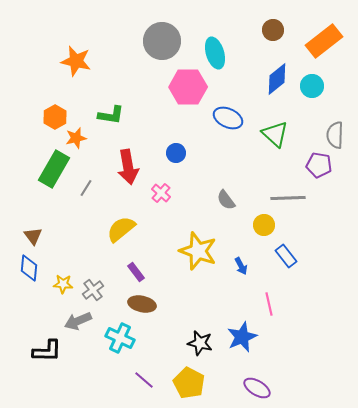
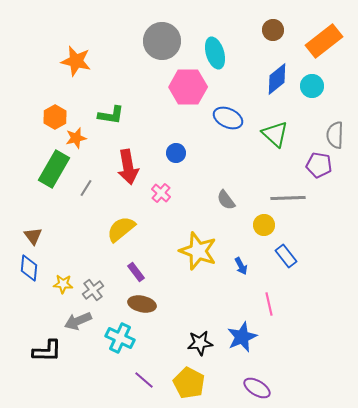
black star at (200, 343): rotated 20 degrees counterclockwise
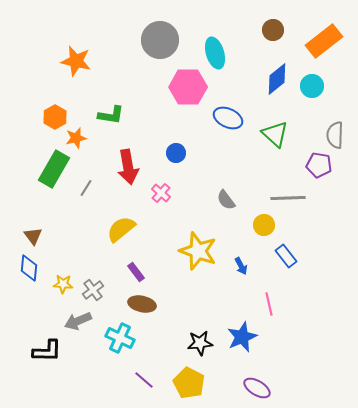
gray circle at (162, 41): moved 2 px left, 1 px up
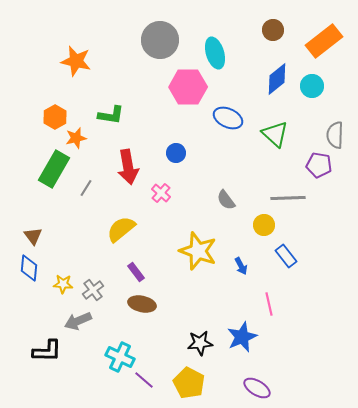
cyan cross at (120, 338): moved 19 px down
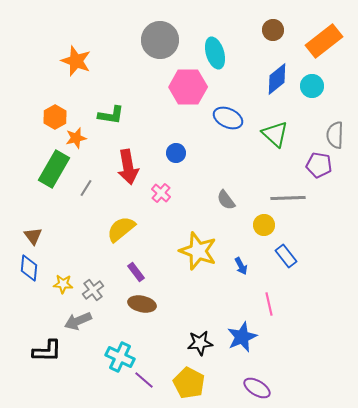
orange star at (76, 61): rotated 8 degrees clockwise
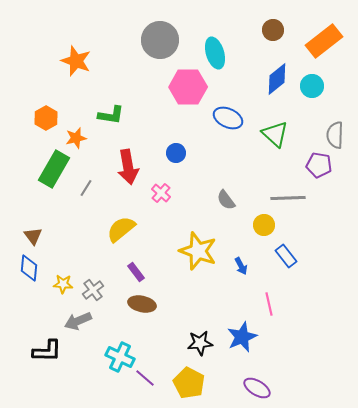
orange hexagon at (55, 117): moved 9 px left, 1 px down
purple line at (144, 380): moved 1 px right, 2 px up
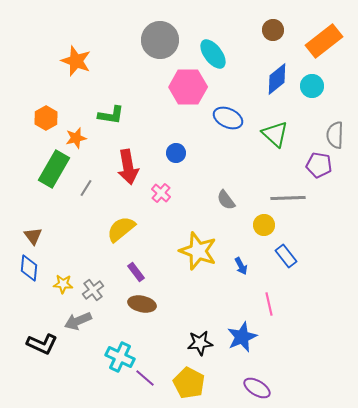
cyan ellipse at (215, 53): moved 2 px left, 1 px down; rotated 20 degrees counterclockwise
black L-shape at (47, 351): moved 5 px left, 7 px up; rotated 24 degrees clockwise
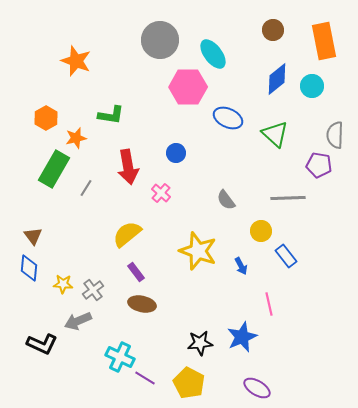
orange rectangle at (324, 41): rotated 63 degrees counterclockwise
yellow circle at (264, 225): moved 3 px left, 6 px down
yellow semicircle at (121, 229): moved 6 px right, 5 px down
purple line at (145, 378): rotated 10 degrees counterclockwise
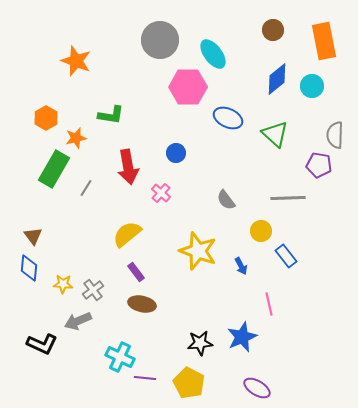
purple line at (145, 378): rotated 25 degrees counterclockwise
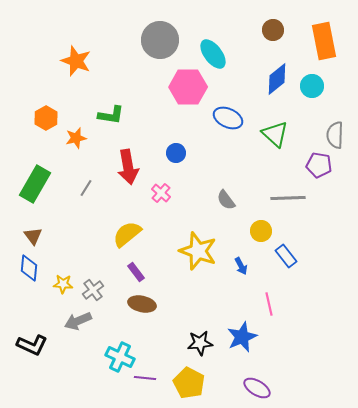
green rectangle at (54, 169): moved 19 px left, 15 px down
black L-shape at (42, 344): moved 10 px left, 1 px down
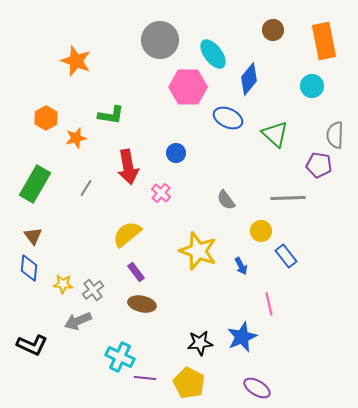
blue diamond at (277, 79): moved 28 px left; rotated 12 degrees counterclockwise
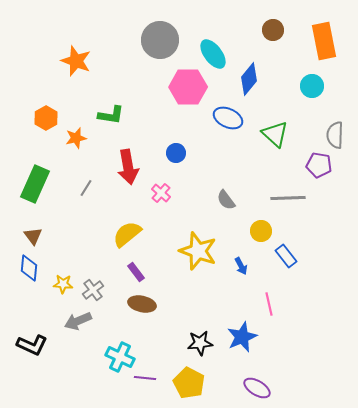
green rectangle at (35, 184): rotated 6 degrees counterclockwise
